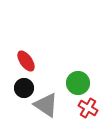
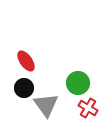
gray triangle: rotated 20 degrees clockwise
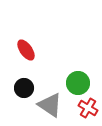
red ellipse: moved 11 px up
gray triangle: moved 4 px right; rotated 20 degrees counterclockwise
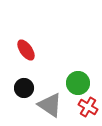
red cross: moved 1 px up
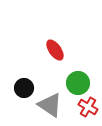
red ellipse: moved 29 px right
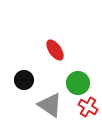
black circle: moved 8 px up
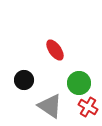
green circle: moved 1 px right
gray triangle: moved 1 px down
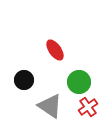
green circle: moved 1 px up
red cross: rotated 24 degrees clockwise
